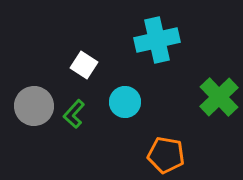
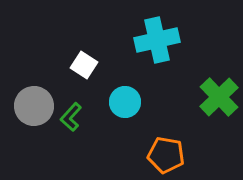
green L-shape: moved 3 px left, 3 px down
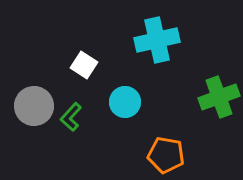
green cross: rotated 24 degrees clockwise
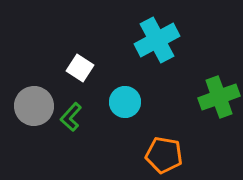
cyan cross: rotated 15 degrees counterclockwise
white square: moved 4 px left, 3 px down
orange pentagon: moved 2 px left
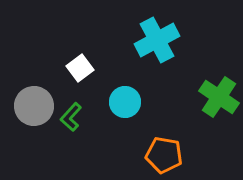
white square: rotated 20 degrees clockwise
green cross: rotated 36 degrees counterclockwise
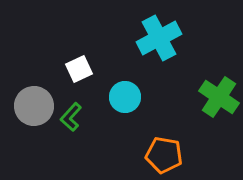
cyan cross: moved 2 px right, 2 px up
white square: moved 1 px left, 1 px down; rotated 12 degrees clockwise
cyan circle: moved 5 px up
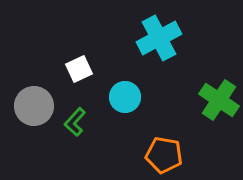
green cross: moved 3 px down
green L-shape: moved 4 px right, 5 px down
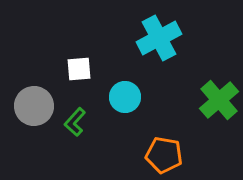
white square: rotated 20 degrees clockwise
green cross: rotated 15 degrees clockwise
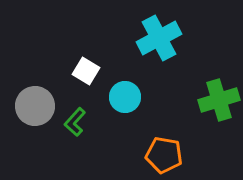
white square: moved 7 px right, 2 px down; rotated 36 degrees clockwise
green cross: rotated 24 degrees clockwise
gray circle: moved 1 px right
